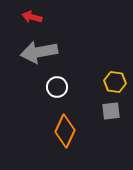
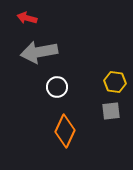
red arrow: moved 5 px left, 1 px down
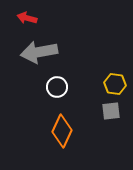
yellow hexagon: moved 2 px down
orange diamond: moved 3 px left
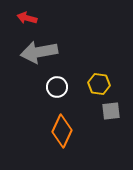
yellow hexagon: moved 16 px left
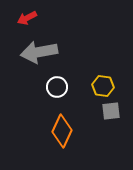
red arrow: rotated 42 degrees counterclockwise
yellow hexagon: moved 4 px right, 2 px down
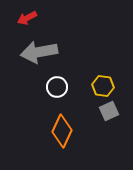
gray square: moved 2 px left; rotated 18 degrees counterclockwise
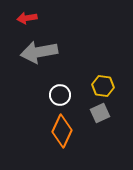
red arrow: rotated 18 degrees clockwise
white circle: moved 3 px right, 8 px down
gray square: moved 9 px left, 2 px down
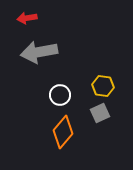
orange diamond: moved 1 px right, 1 px down; rotated 16 degrees clockwise
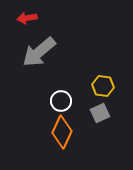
gray arrow: rotated 30 degrees counterclockwise
white circle: moved 1 px right, 6 px down
orange diamond: moved 1 px left; rotated 16 degrees counterclockwise
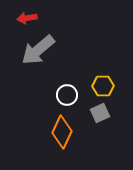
gray arrow: moved 1 px left, 2 px up
yellow hexagon: rotated 10 degrees counterclockwise
white circle: moved 6 px right, 6 px up
